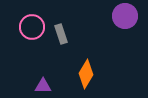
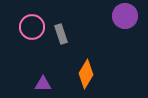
purple triangle: moved 2 px up
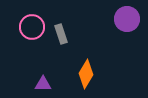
purple circle: moved 2 px right, 3 px down
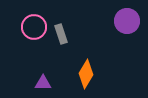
purple circle: moved 2 px down
pink circle: moved 2 px right
purple triangle: moved 1 px up
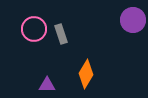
purple circle: moved 6 px right, 1 px up
pink circle: moved 2 px down
purple triangle: moved 4 px right, 2 px down
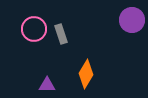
purple circle: moved 1 px left
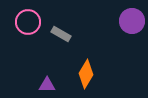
purple circle: moved 1 px down
pink circle: moved 6 px left, 7 px up
gray rectangle: rotated 42 degrees counterclockwise
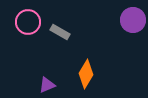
purple circle: moved 1 px right, 1 px up
gray rectangle: moved 1 px left, 2 px up
purple triangle: rotated 24 degrees counterclockwise
